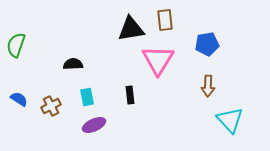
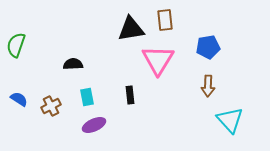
blue pentagon: moved 1 px right, 3 px down
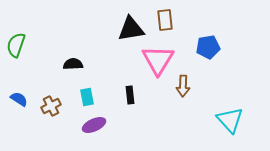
brown arrow: moved 25 px left
